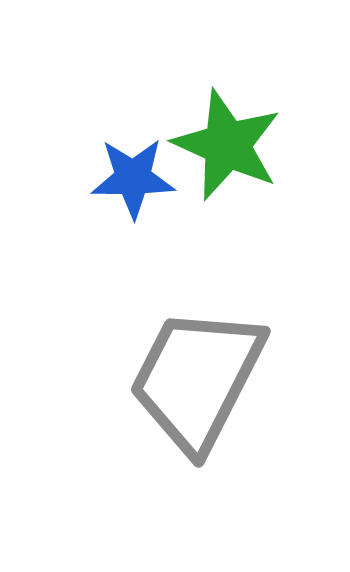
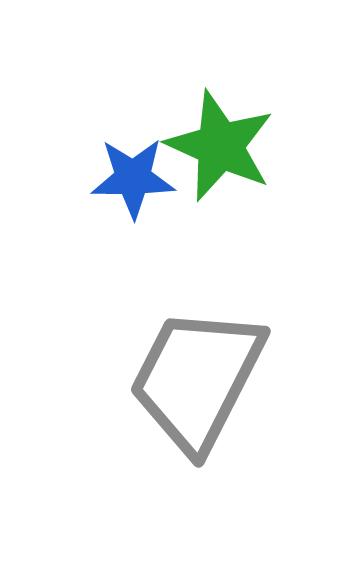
green star: moved 7 px left, 1 px down
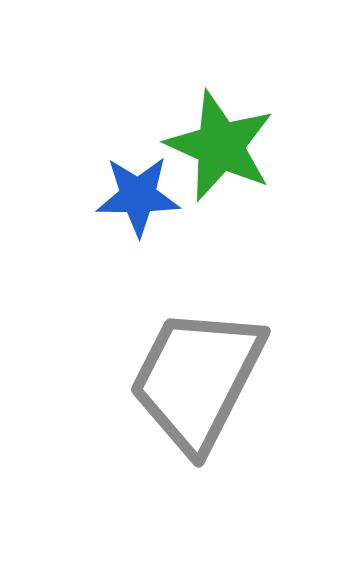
blue star: moved 5 px right, 18 px down
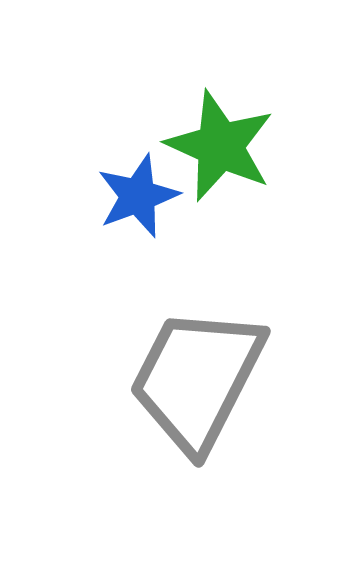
blue star: rotated 20 degrees counterclockwise
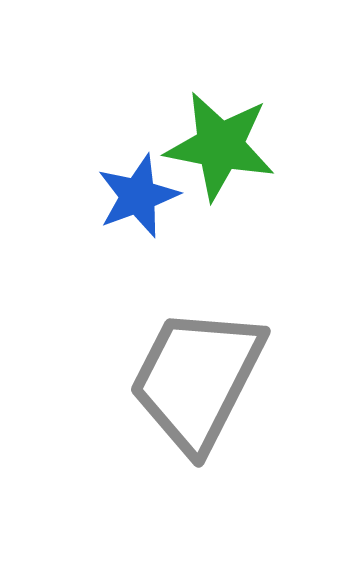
green star: rotated 13 degrees counterclockwise
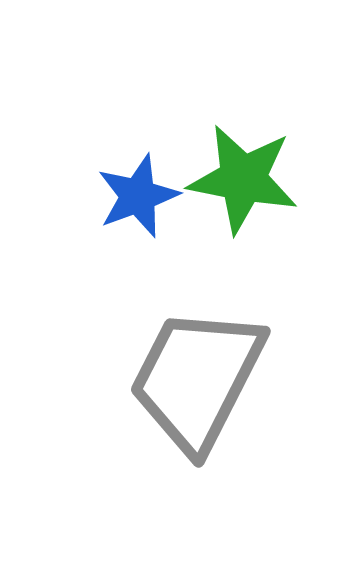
green star: moved 23 px right, 33 px down
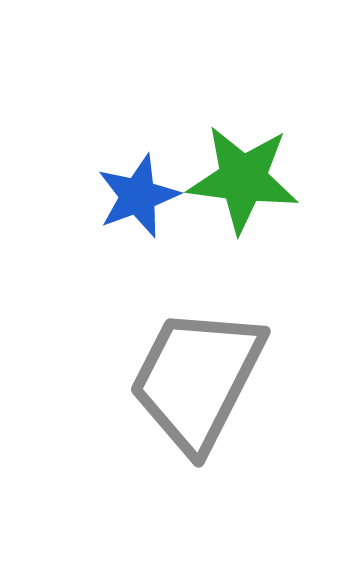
green star: rotated 4 degrees counterclockwise
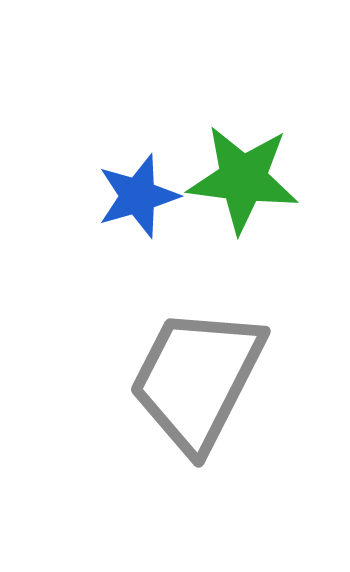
blue star: rotated 4 degrees clockwise
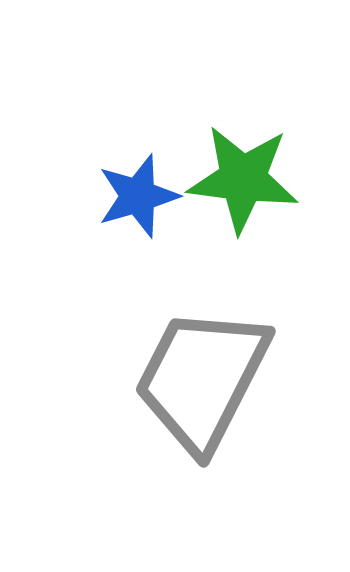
gray trapezoid: moved 5 px right
